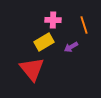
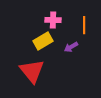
orange line: rotated 18 degrees clockwise
yellow rectangle: moved 1 px left, 1 px up
red triangle: moved 2 px down
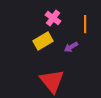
pink cross: moved 2 px up; rotated 35 degrees clockwise
orange line: moved 1 px right, 1 px up
red triangle: moved 20 px right, 10 px down
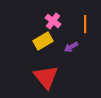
pink cross: moved 3 px down
red triangle: moved 6 px left, 4 px up
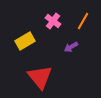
orange line: moved 2 px left, 3 px up; rotated 30 degrees clockwise
yellow rectangle: moved 18 px left
red triangle: moved 6 px left
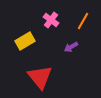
pink cross: moved 2 px left, 1 px up
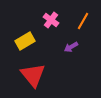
red triangle: moved 7 px left, 2 px up
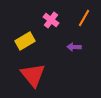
orange line: moved 1 px right, 3 px up
purple arrow: moved 3 px right; rotated 32 degrees clockwise
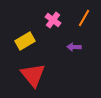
pink cross: moved 2 px right
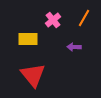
pink cross: rotated 14 degrees clockwise
yellow rectangle: moved 3 px right, 2 px up; rotated 30 degrees clockwise
